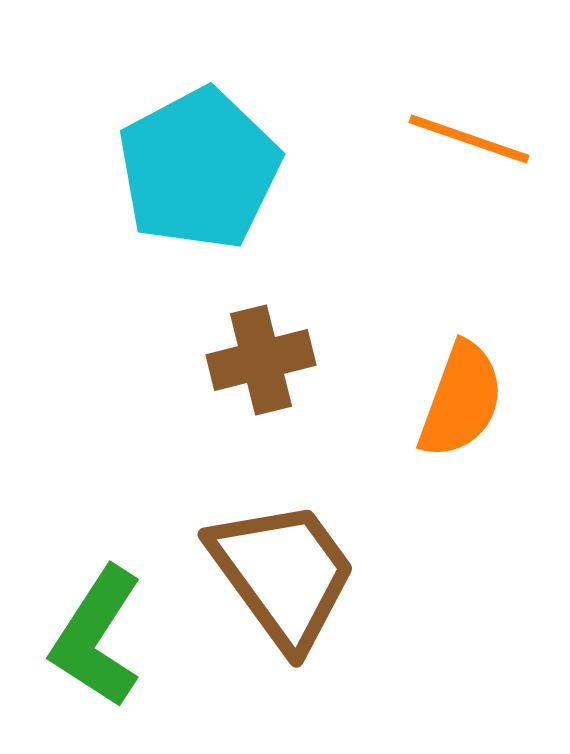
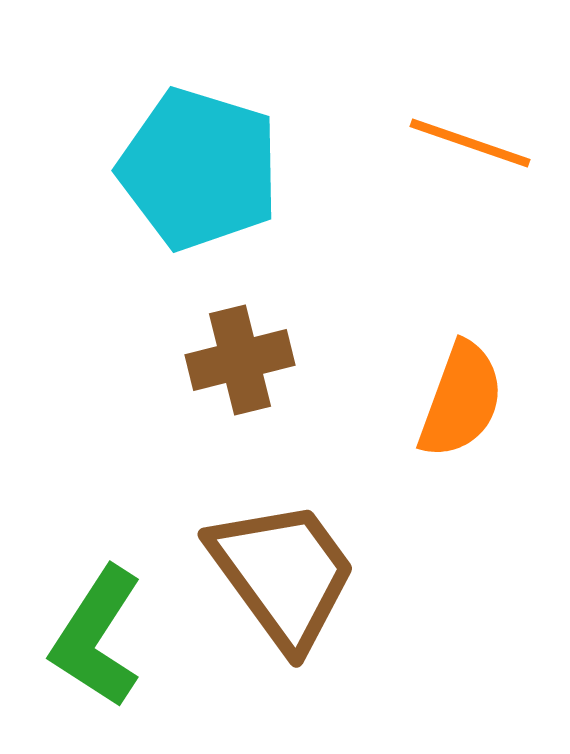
orange line: moved 1 px right, 4 px down
cyan pentagon: rotated 27 degrees counterclockwise
brown cross: moved 21 px left
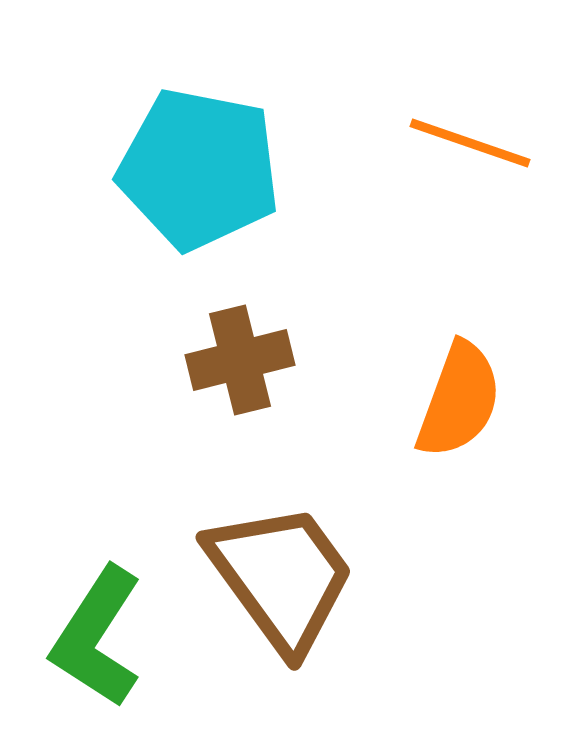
cyan pentagon: rotated 6 degrees counterclockwise
orange semicircle: moved 2 px left
brown trapezoid: moved 2 px left, 3 px down
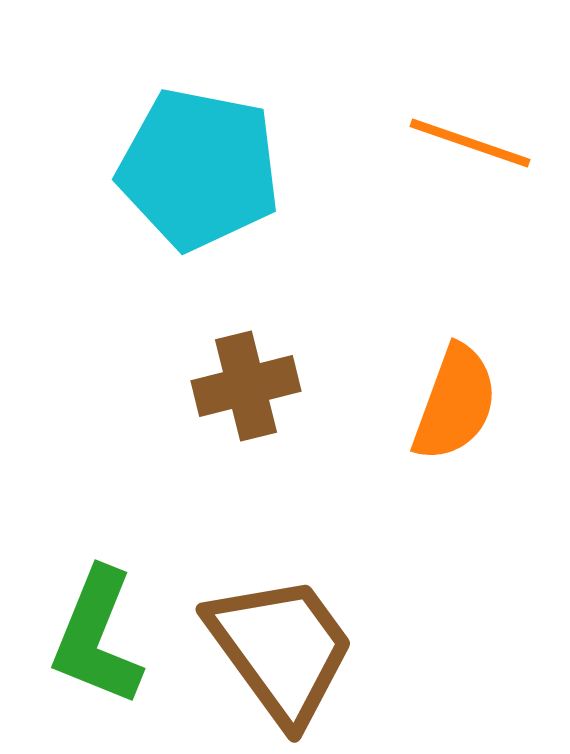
brown cross: moved 6 px right, 26 px down
orange semicircle: moved 4 px left, 3 px down
brown trapezoid: moved 72 px down
green L-shape: rotated 11 degrees counterclockwise
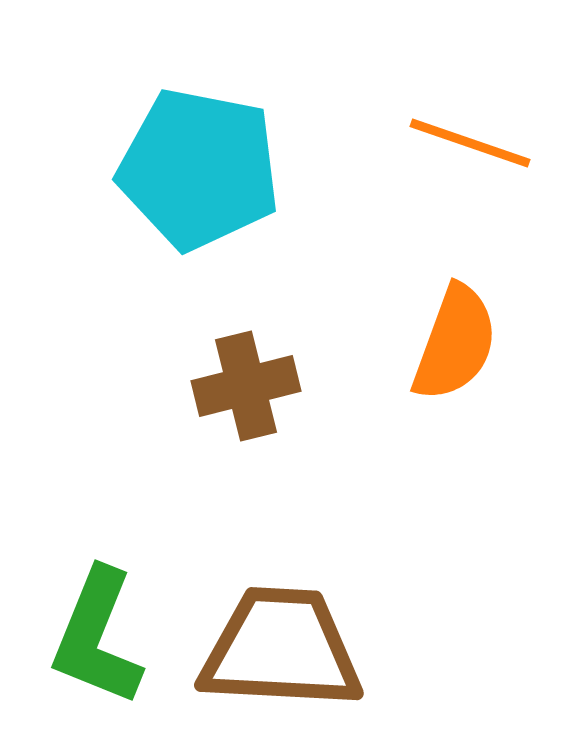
orange semicircle: moved 60 px up
brown trapezoid: rotated 51 degrees counterclockwise
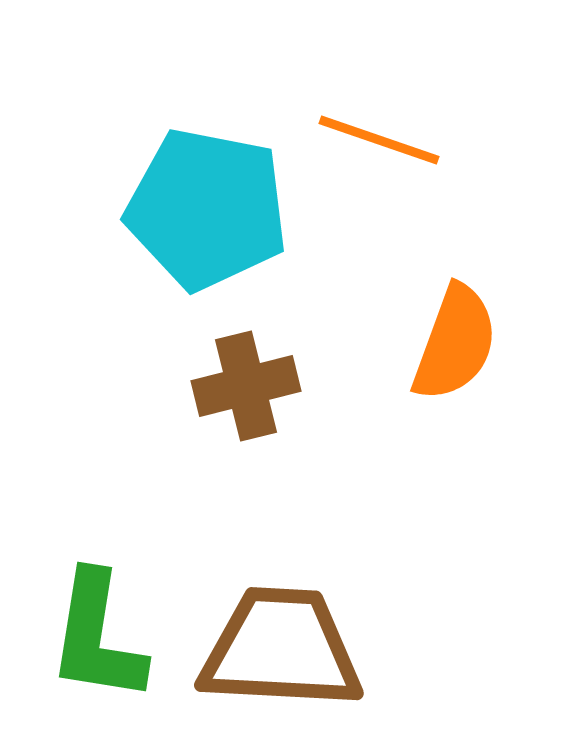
orange line: moved 91 px left, 3 px up
cyan pentagon: moved 8 px right, 40 px down
green L-shape: rotated 13 degrees counterclockwise
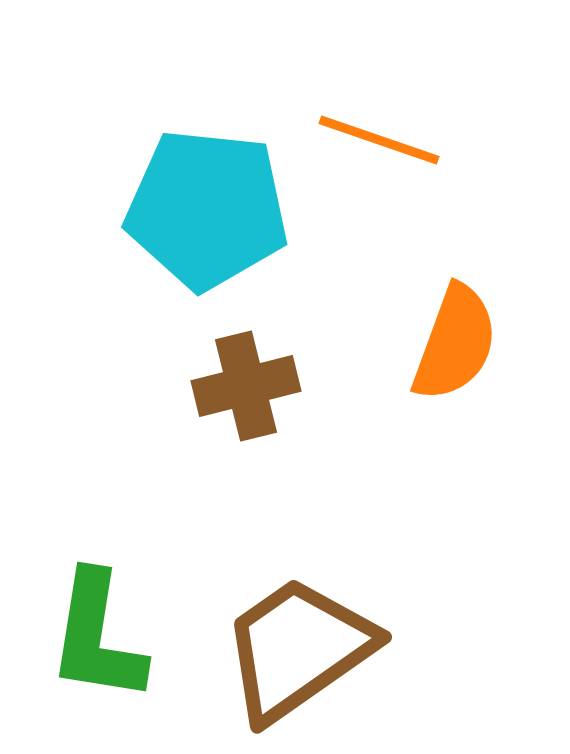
cyan pentagon: rotated 5 degrees counterclockwise
brown trapezoid: moved 17 px right; rotated 38 degrees counterclockwise
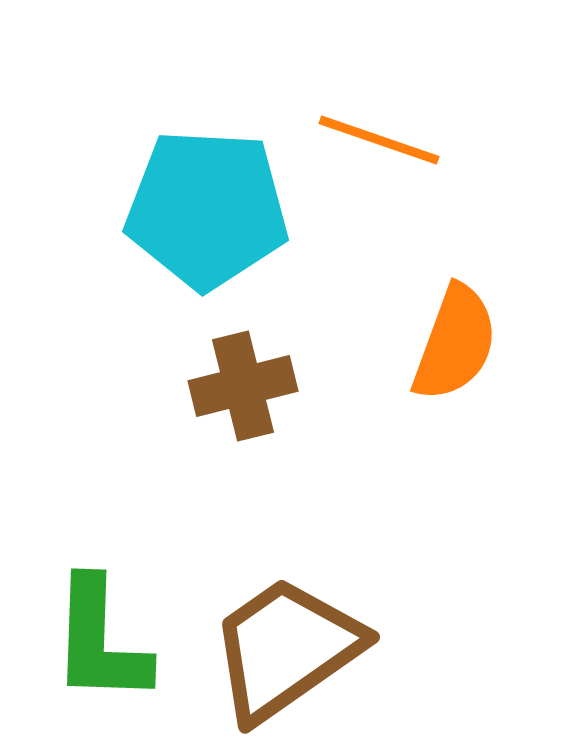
cyan pentagon: rotated 3 degrees counterclockwise
brown cross: moved 3 px left
green L-shape: moved 3 px right, 4 px down; rotated 7 degrees counterclockwise
brown trapezoid: moved 12 px left
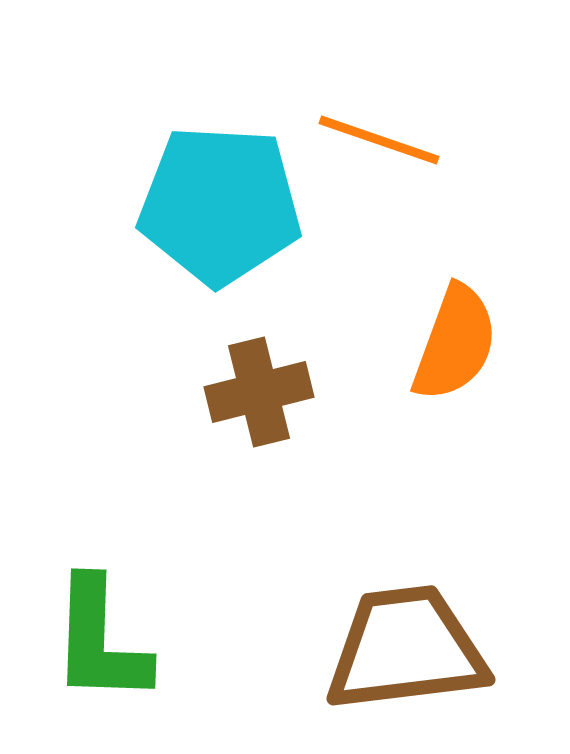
cyan pentagon: moved 13 px right, 4 px up
brown cross: moved 16 px right, 6 px down
brown trapezoid: moved 120 px right; rotated 28 degrees clockwise
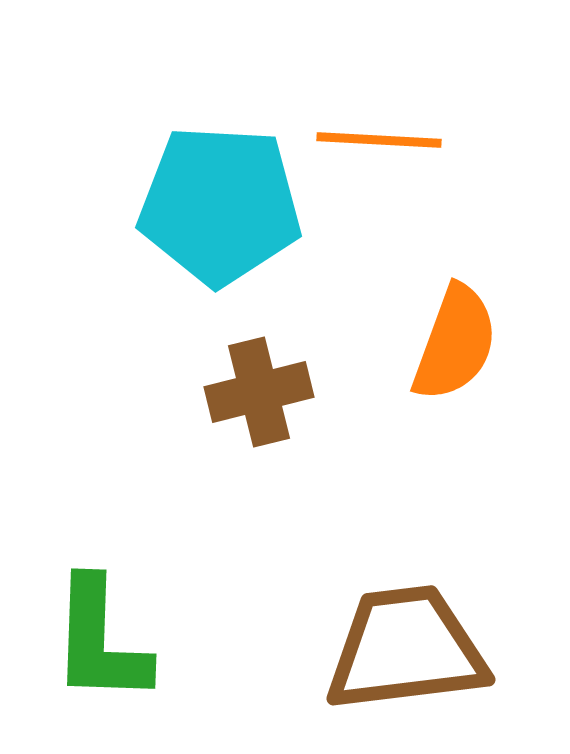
orange line: rotated 16 degrees counterclockwise
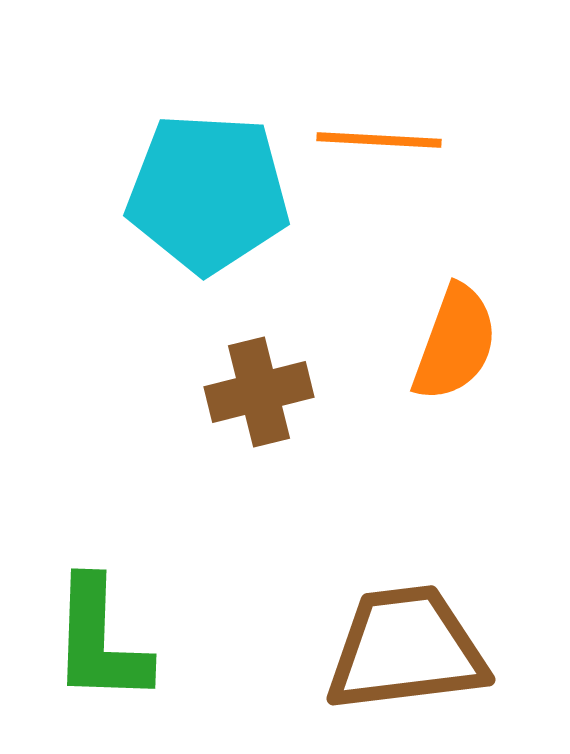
cyan pentagon: moved 12 px left, 12 px up
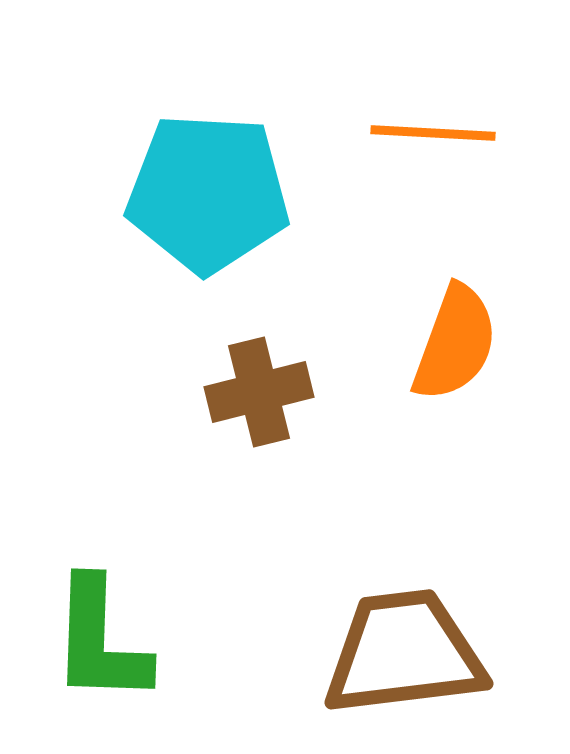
orange line: moved 54 px right, 7 px up
brown trapezoid: moved 2 px left, 4 px down
